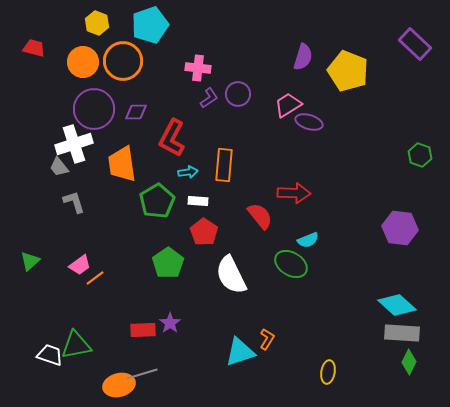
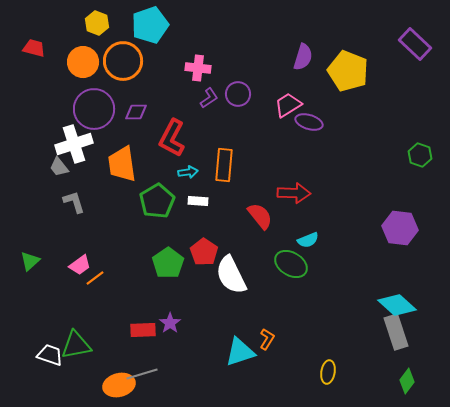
red pentagon at (204, 232): moved 20 px down
gray rectangle at (402, 333): moved 6 px left, 1 px up; rotated 68 degrees clockwise
green diamond at (409, 362): moved 2 px left, 19 px down; rotated 10 degrees clockwise
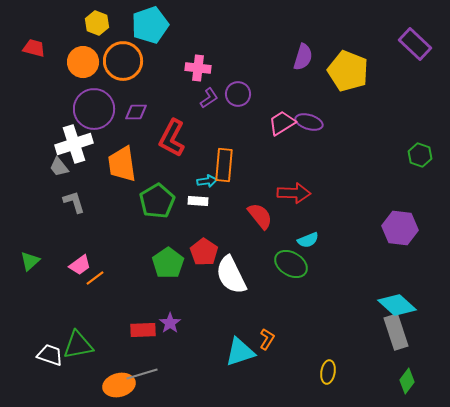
pink trapezoid at (288, 105): moved 6 px left, 18 px down
cyan arrow at (188, 172): moved 19 px right, 9 px down
green triangle at (76, 345): moved 2 px right
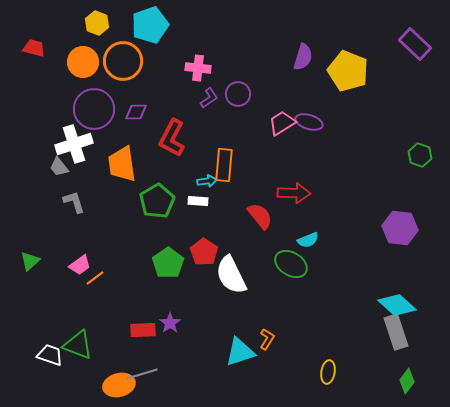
green triangle at (78, 345): rotated 32 degrees clockwise
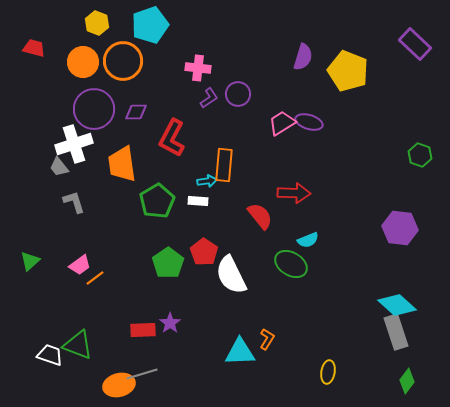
cyan triangle at (240, 352): rotated 16 degrees clockwise
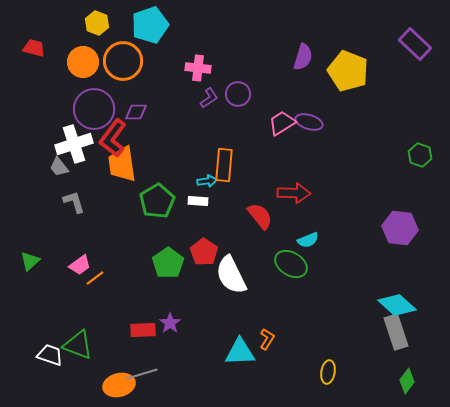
red L-shape at (172, 138): moved 59 px left; rotated 9 degrees clockwise
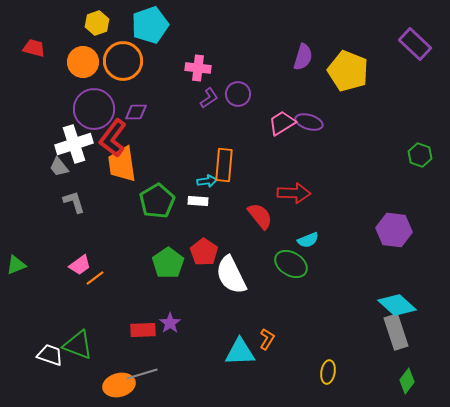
yellow hexagon at (97, 23): rotated 20 degrees clockwise
purple hexagon at (400, 228): moved 6 px left, 2 px down
green triangle at (30, 261): moved 14 px left, 4 px down; rotated 20 degrees clockwise
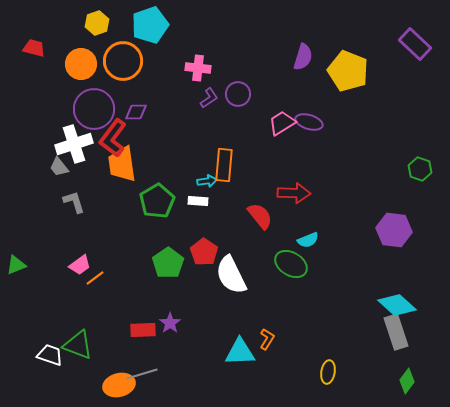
orange circle at (83, 62): moved 2 px left, 2 px down
green hexagon at (420, 155): moved 14 px down
